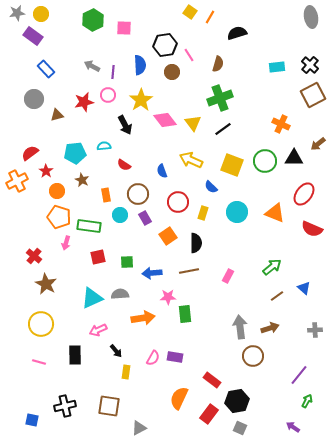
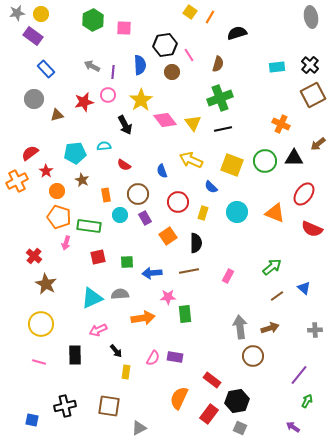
black line at (223, 129): rotated 24 degrees clockwise
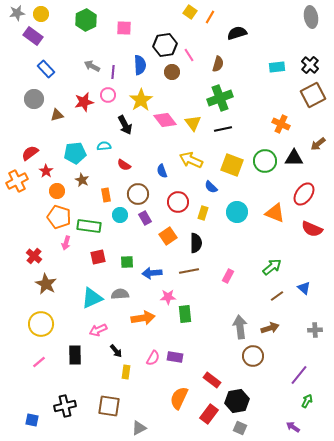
green hexagon at (93, 20): moved 7 px left
pink line at (39, 362): rotated 56 degrees counterclockwise
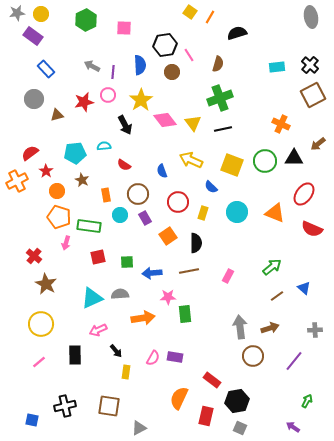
purple line at (299, 375): moved 5 px left, 14 px up
red rectangle at (209, 414): moved 3 px left, 2 px down; rotated 24 degrees counterclockwise
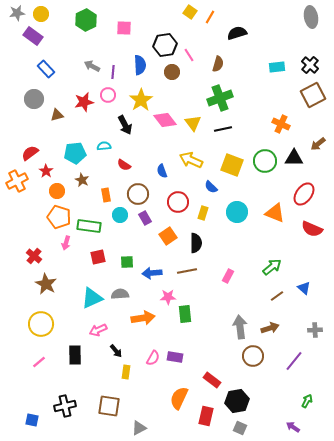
brown line at (189, 271): moved 2 px left
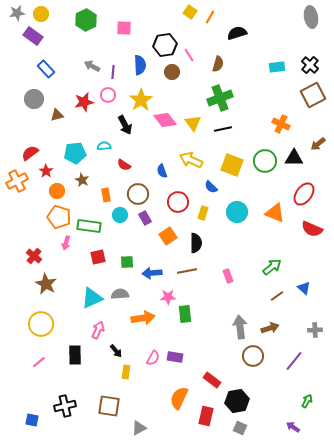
pink rectangle at (228, 276): rotated 48 degrees counterclockwise
pink arrow at (98, 330): rotated 138 degrees clockwise
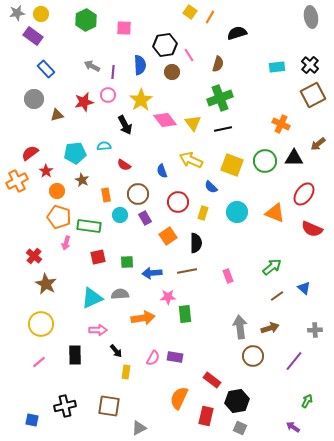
pink arrow at (98, 330): rotated 66 degrees clockwise
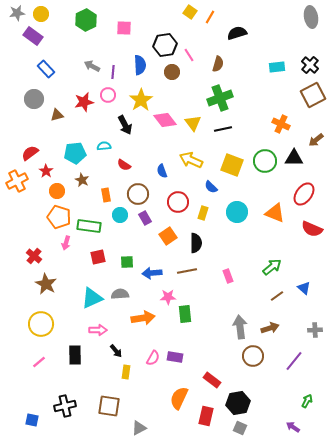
brown arrow at (318, 144): moved 2 px left, 4 px up
black hexagon at (237, 401): moved 1 px right, 2 px down
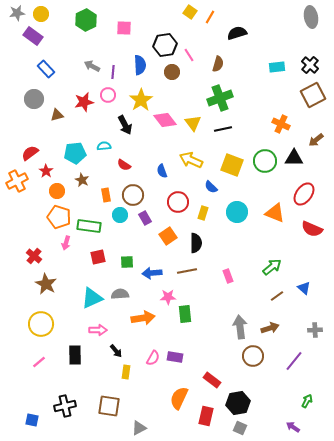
brown circle at (138, 194): moved 5 px left, 1 px down
